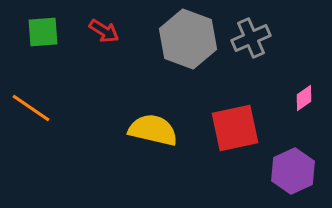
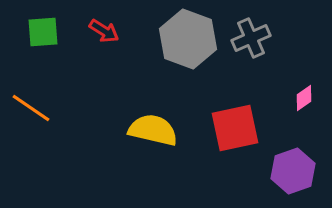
purple hexagon: rotated 6 degrees clockwise
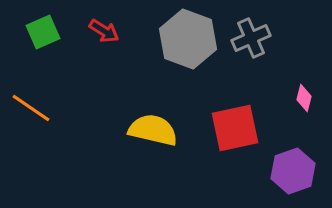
green square: rotated 20 degrees counterclockwise
pink diamond: rotated 40 degrees counterclockwise
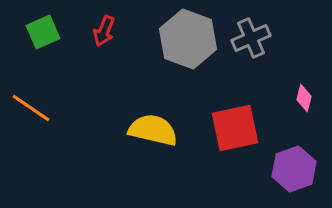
red arrow: rotated 80 degrees clockwise
purple hexagon: moved 1 px right, 2 px up
